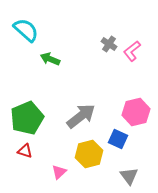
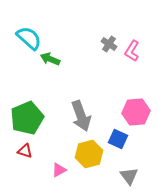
cyan semicircle: moved 3 px right, 8 px down
pink L-shape: rotated 20 degrees counterclockwise
pink hexagon: rotated 8 degrees clockwise
gray arrow: rotated 108 degrees clockwise
pink triangle: moved 2 px up; rotated 14 degrees clockwise
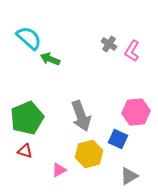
gray triangle: rotated 36 degrees clockwise
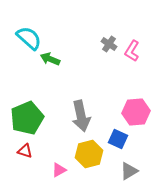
gray arrow: rotated 8 degrees clockwise
gray triangle: moved 5 px up
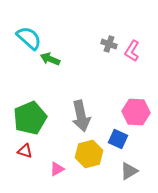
gray cross: rotated 14 degrees counterclockwise
pink hexagon: rotated 8 degrees clockwise
green pentagon: moved 3 px right
pink triangle: moved 2 px left, 1 px up
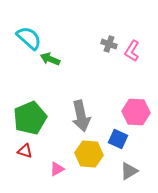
yellow hexagon: rotated 20 degrees clockwise
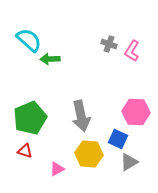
cyan semicircle: moved 2 px down
green arrow: rotated 24 degrees counterclockwise
gray triangle: moved 9 px up
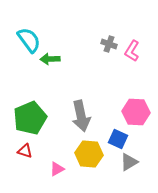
cyan semicircle: rotated 12 degrees clockwise
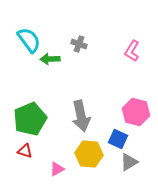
gray cross: moved 30 px left
pink hexagon: rotated 12 degrees clockwise
green pentagon: moved 1 px down
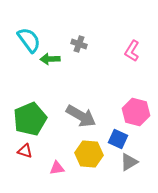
gray arrow: rotated 48 degrees counterclockwise
pink triangle: moved 1 px up; rotated 21 degrees clockwise
